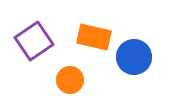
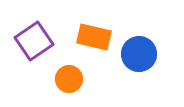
blue circle: moved 5 px right, 3 px up
orange circle: moved 1 px left, 1 px up
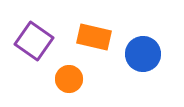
purple square: rotated 21 degrees counterclockwise
blue circle: moved 4 px right
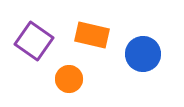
orange rectangle: moved 2 px left, 2 px up
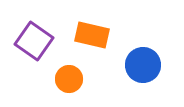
blue circle: moved 11 px down
